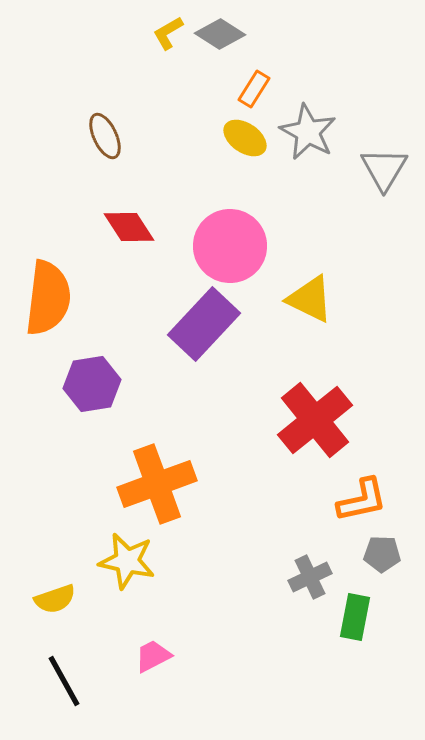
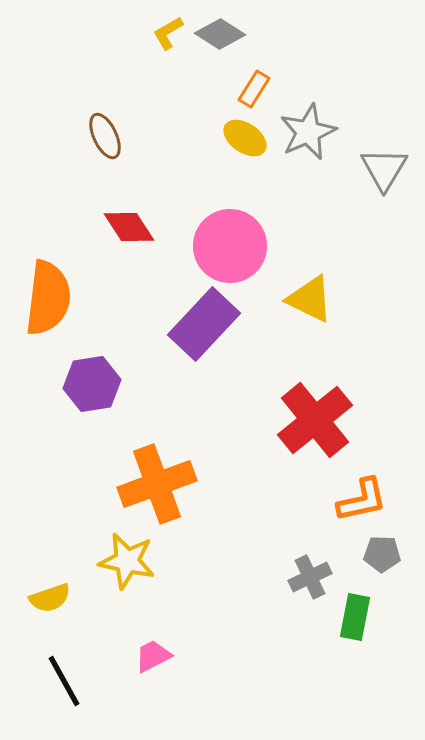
gray star: rotated 20 degrees clockwise
yellow semicircle: moved 5 px left, 1 px up
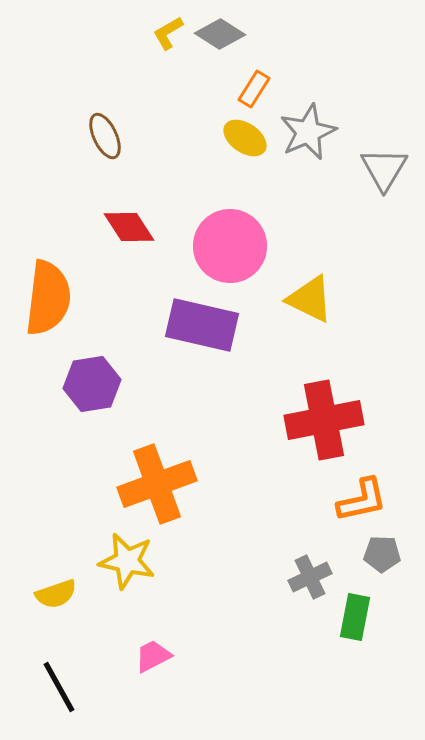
purple rectangle: moved 2 px left, 1 px down; rotated 60 degrees clockwise
red cross: moved 9 px right; rotated 28 degrees clockwise
yellow semicircle: moved 6 px right, 4 px up
black line: moved 5 px left, 6 px down
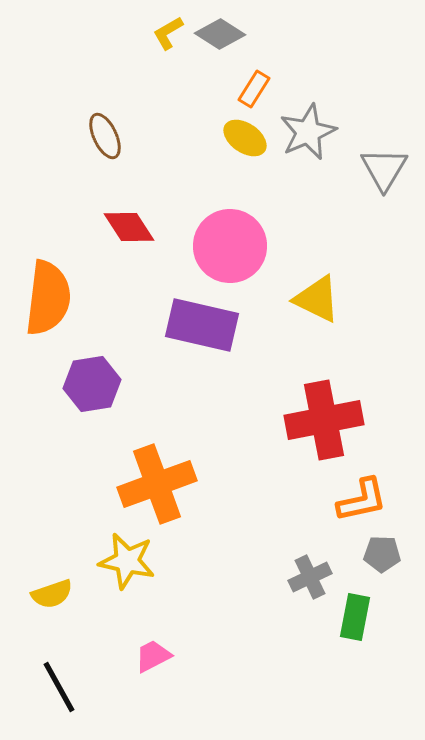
yellow triangle: moved 7 px right
yellow semicircle: moved 4 px left
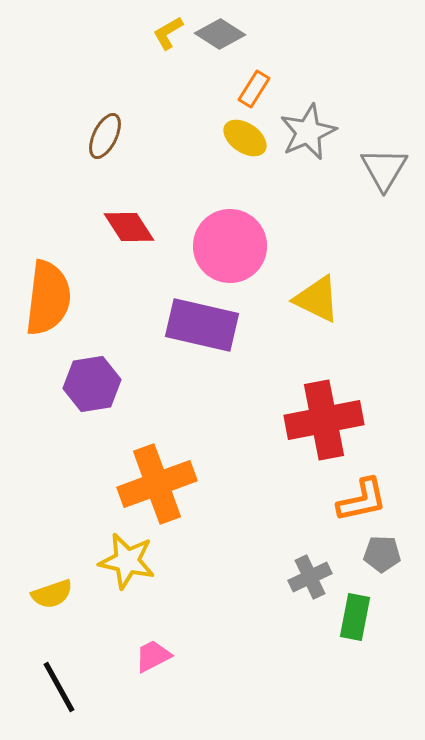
brown ellipse: rotated 51 degrees clockwise
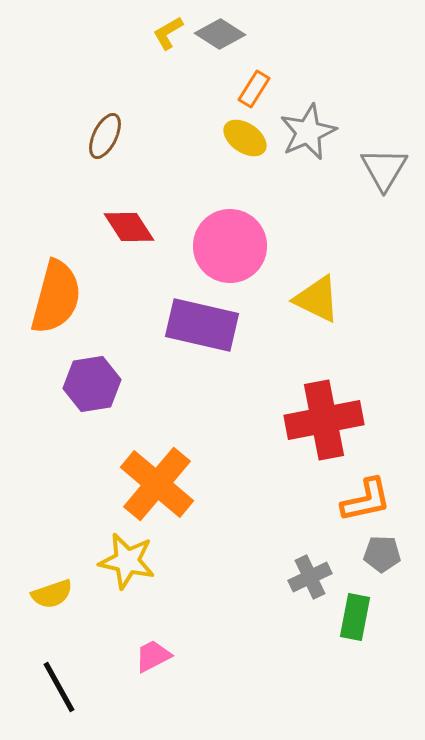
orange semicircle: moved 8 px right, 1 px up; rotated 8 degrees clockwise
orange cross: rotated 30 degrees counterclockwise
orange L-shape: moved 4 px right
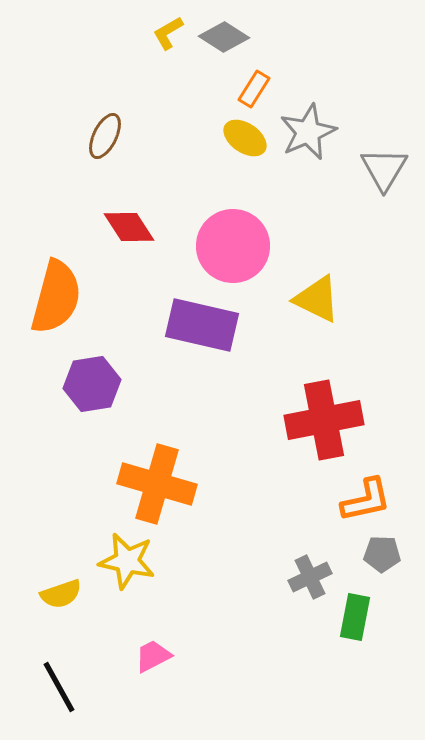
gray diamond: moved 4 px right, 3 px down
pink circle: moved 3 px right
orange cross: rotated 24 degrees counterclockwise
yellow semicircle: moved 9 px right
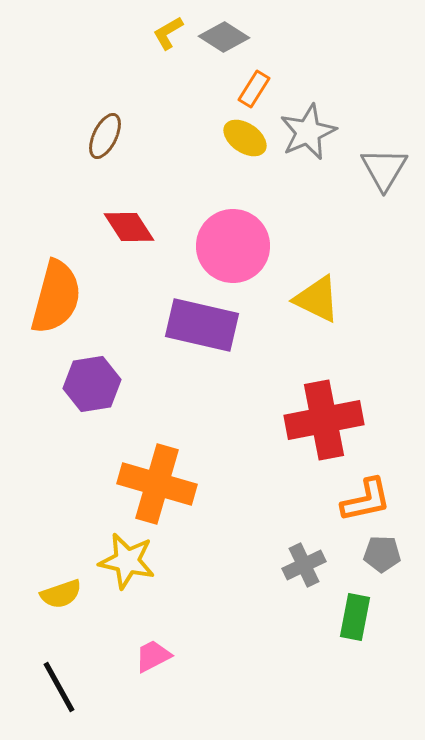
gray cross: moved 6 px left, 12 px up
